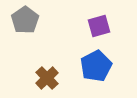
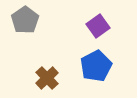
purple square: moved 1 px left; rotated 20 degrees counterclockwise
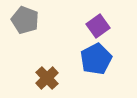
gray pentagon: rotated 16 degrees counterclockwise
blue pentagon: moved 7 px up
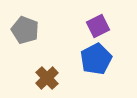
gray pentagon: moved 10 px down
purple square: rotated 10 degrees clockwise
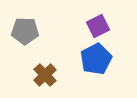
gray pentagon: moved 1 px down; rotated 20 degrees counterclockwise
brown cross: moved 2 px left, 3 px up
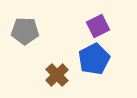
blue pentagon: moved 2 px left
brown cross: moved 12 px right
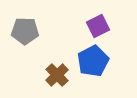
blue pentagon: moved 1 px left, 2 px down
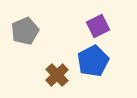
gray pentagon: rotated 24 degrees counterclockwise
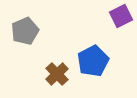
purple square: moved 23 px right, 10 px up
brown cross: moved 1 px up
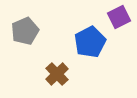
purple square: moved 2 px left, 1 px down
blue pentagon: moved 3 px left, 19 px up
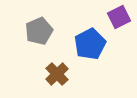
gray pentagon: moved 14 px right
blue pentagon: moved 2 px down
